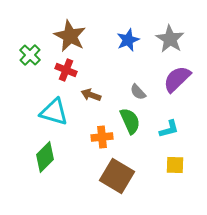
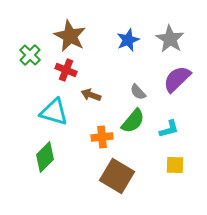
green semicircle: moved 3 px right; rotated 64 degrees clockwise
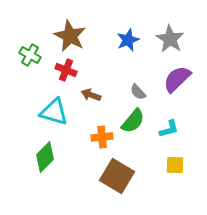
green cross: rotated 15 degrees counterclockwise
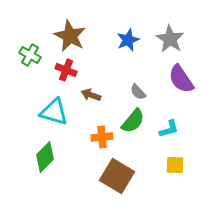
purple semicircle: moved 4 px right; rotated 80 degrees counterclockwise
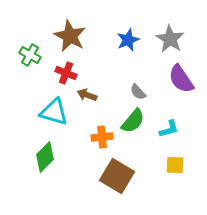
red cross: moved 3 px down
brown arrow: moved 4 px left
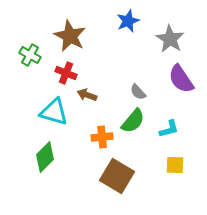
blue star: moved 19 px up
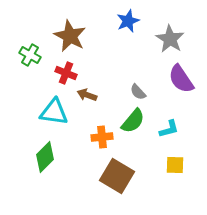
cyan triangle: rotated 8 degrees counterclockwise
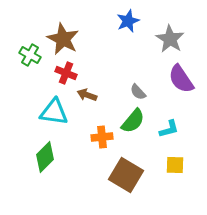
brown star: moved 7 px left, 3 px down
brown square: moved 9 px right, 1 px up
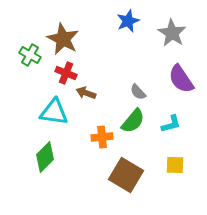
gray star: moved 2 px right, 6 px up
brown arrow: moved 1 px left, 2 px up
cyan L-shape: moved 2 px right, 5 px up
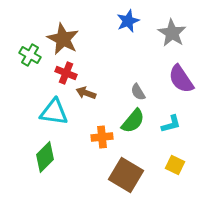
gray semicircle: rotated 12 degrees clockwise
yellow square: rotated 24 degrees clockwise
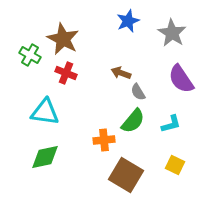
brown arrow: moved 35 px right, 20 px up
cyan triangle: moved 9 px left
orange cross: moved 2 px right, 3 px down
green diamond: rotated 32 degrees clockwise
